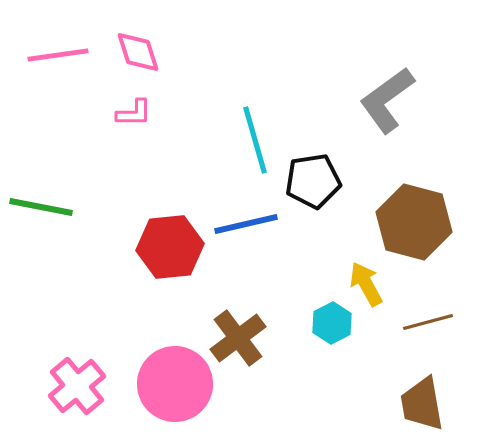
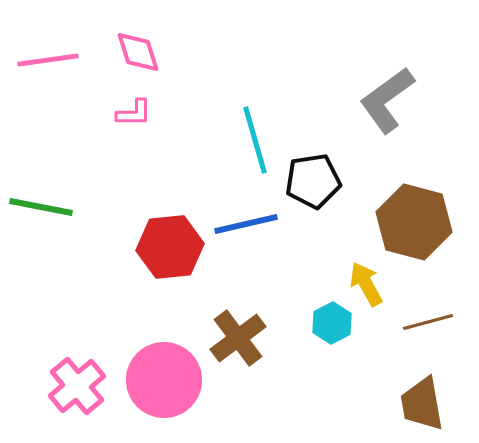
pink line: moved 10 px left, 5 px down
pink circle: moved 11 px left, 4 px up
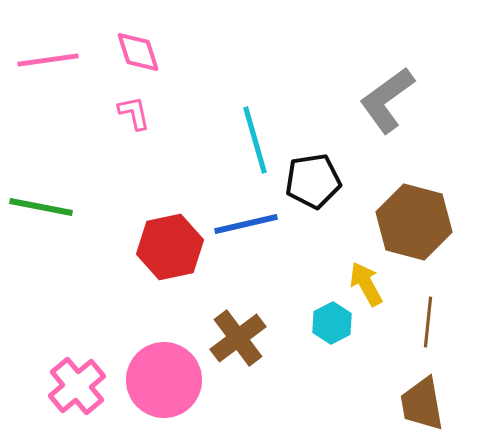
pink L-shape: rotated 102 degrees counterclockwise
red hexagon: rotated 6 degrees counterclockwise
brown line: rotated 69 degrees counterclockwise
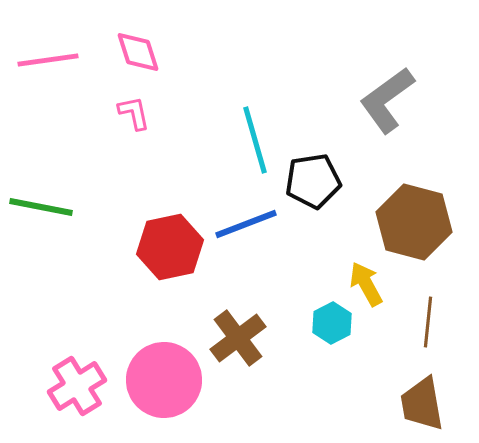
blue line: rotated 8 degrees counterclockwise
pink cross: rotated 8 degrees clockwise
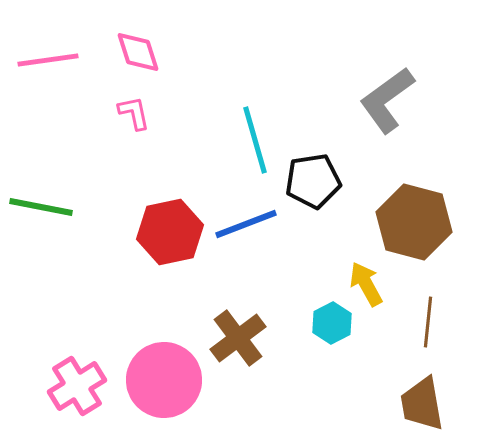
red hexagon: moved 15 px up
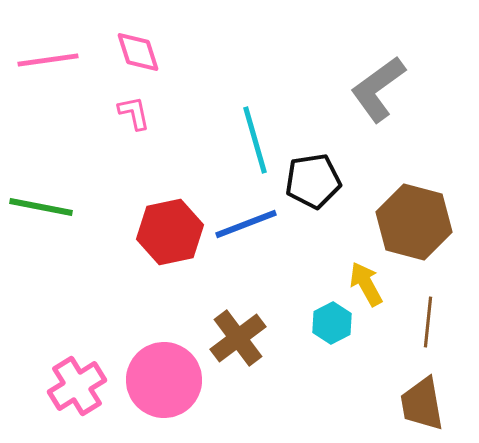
gray L-shape: moved 9 px left, 11 px up
